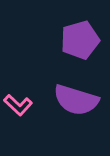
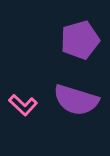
pink L-shape: moved 5 px right
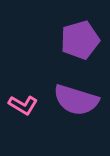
pink L-shape: rotated 12 degrees counterclockwise
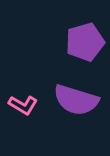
purple pentagon: moved 5 px right, 2 px down
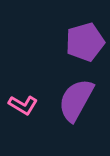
purple semicircle: rotated 102 degrees clockwise
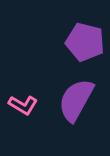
purple pentagon: rotated 30 degrees clockwise
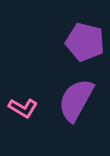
pink L-shape: moved 3 px down
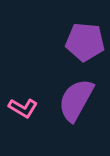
purple pentagon: rotated 9 degrees counterclockwise
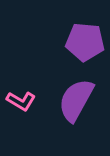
pink L-shape: moved 2 px left, 7 px up
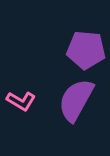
purple pentagon: moved 1 px right, 8 px down
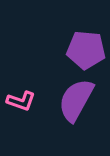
pink L-shape: rotated 12 degrees counterclockwise
